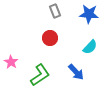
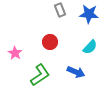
gray rectangle: moved 5 px right, 1 px up
red circle: moved 4 px down
pink star: moved 4 px right, 9 px up
blue arrow: rotated 24 degrees counterclockwise
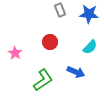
green L-shape: moved 3 px right, 5 px down
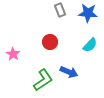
blue star: moved 1 px left, 1 px up
cyan semicircle: moved 2 px up
pink star: moved 2 px left, 1 px down
blue arrow: moved 7 px left
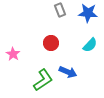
red circle: moved 1 px right, 1 px down
blue arrow: moved 1 px left
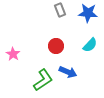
red circle: moved 5 px right, 3 px down
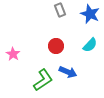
blue star: moved 2 px right, 1 px down; rotated 18 degrees clockwise
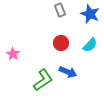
red circle: moved 5 px right, 3 px up
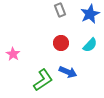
blue star: rotated 24 degrees clockwise
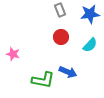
blue star: rotated 18 degrees clockwise
red circle: moved 6 px up
pink star: rotated 16 degrees counterclockwise
green L-shape: rotated 45 degrees clockwise
